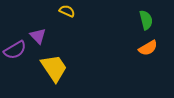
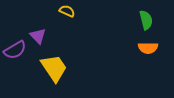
orange semicircle: rotated 30 degrees clockwise
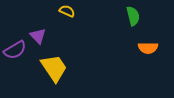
green semicircle: moved 13 px left, 4 px up
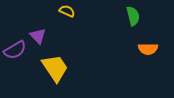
orange semicircle: moved 1 px down
yellow trapezoid: moved 1 px right
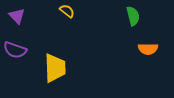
yellow semicircle: rotated 14 degrees clockwise
purple triangle: moved 21 px left, 20 px up
purple semicircle: rotated 50 degrees clockwise
yellow trapezoid: rotated 32 degrees clockwise
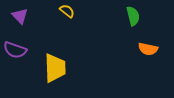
purple triangle: moved 3 px right
orange semicircle: rotated 12 degrees clockwise
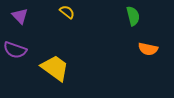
yellow semicircle: moved 1 px down
yellow trapezoid: rotated 52 degrees counterclockwise
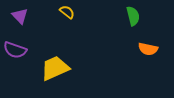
yellow trapezoid: rotated 60 degrees counterclockwise
